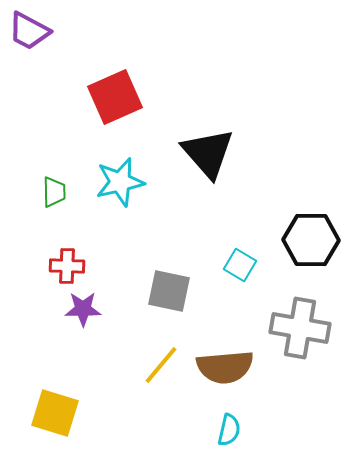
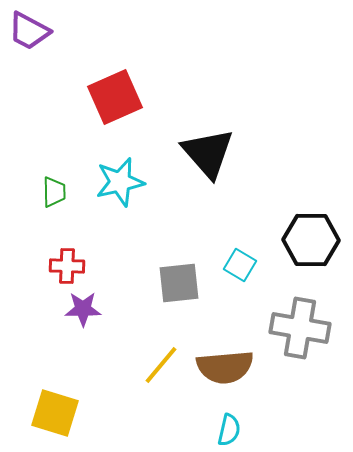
gray square: moved 10 px right, 8 px up; rotated 18 degrees counterclockwise
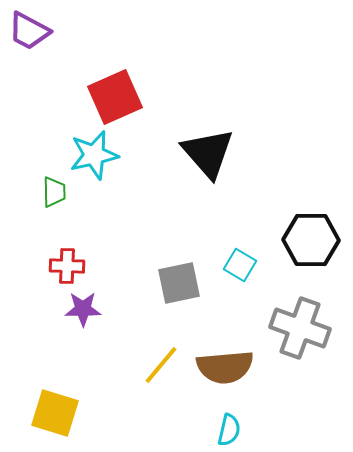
cyan star: moved 26 px left, 27 px up
gray square: rotated 6 degrees counterclockwise
gray cross: rotated 10 degrees clockwise
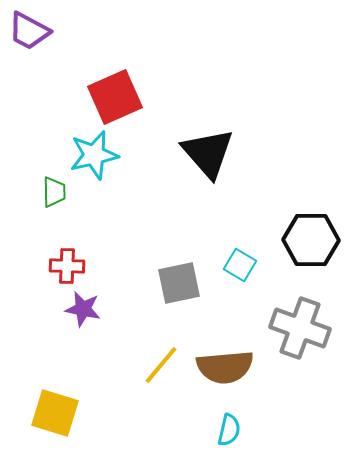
purple star: rotated 12 degrees clockwise
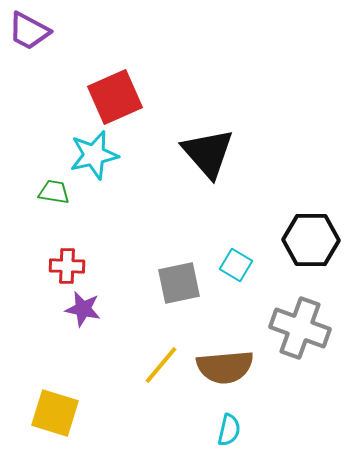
green trapezoid: rotated 80 degrees counterclockwise
cyan square: moved 4 px left
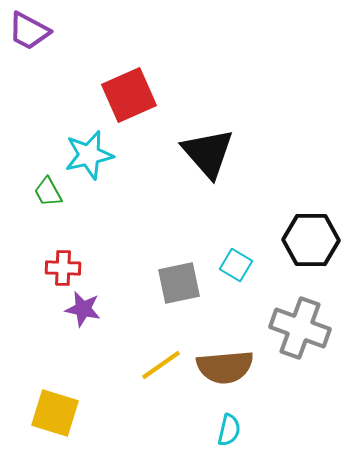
red square: moved 14 px right, 2 px up
cyan star: moved 5 px left
green trapezoid: moved 6 px left; rotated 128 degrees counterclockwise
red cross: moved 4 px left, 2 px down
yellow line: rotated 15 degrees clockwise
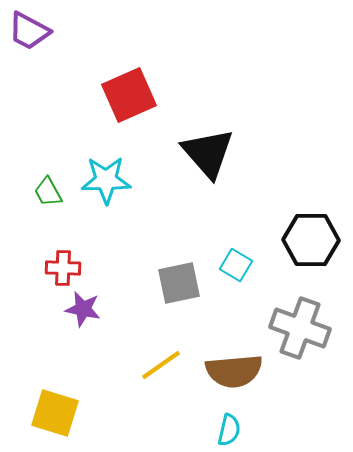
cyan star: moved 17 px right, 25 px down; rotated 12 degrees clockwise
brown semicircle: moved 9 px right, 4 px down
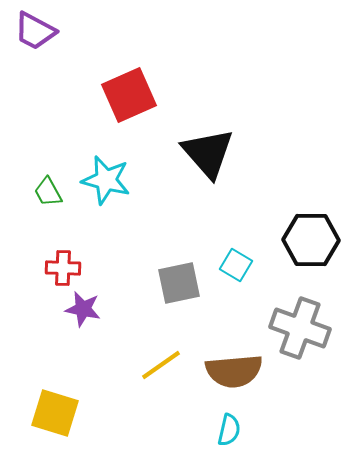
purple trapezoid: moved 6 px right
cyan star: rotated 15 degrees clockwise
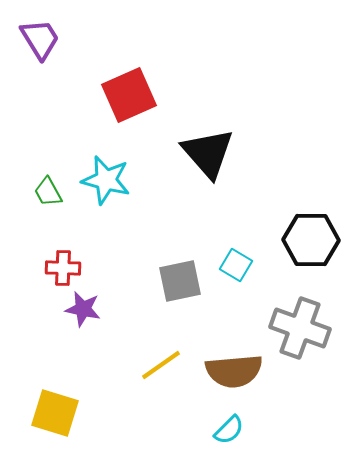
purple trapezoid: moved 5 px right, 8 px down; rotated 150 degrees counterclockwise
gray square: moved 1 px right, 2 px up
cyan semicircle: rotated 32 degrees clockwise
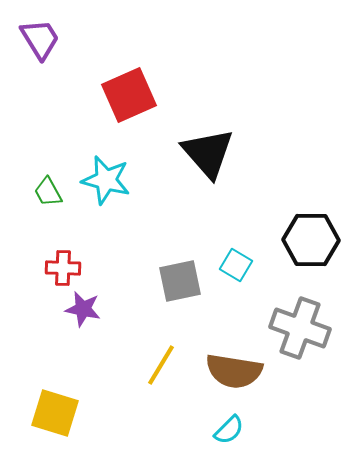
yellow line: rotated 24 degrees counterclockwise
brown semicircle: rotated 14 degrees clockwise
